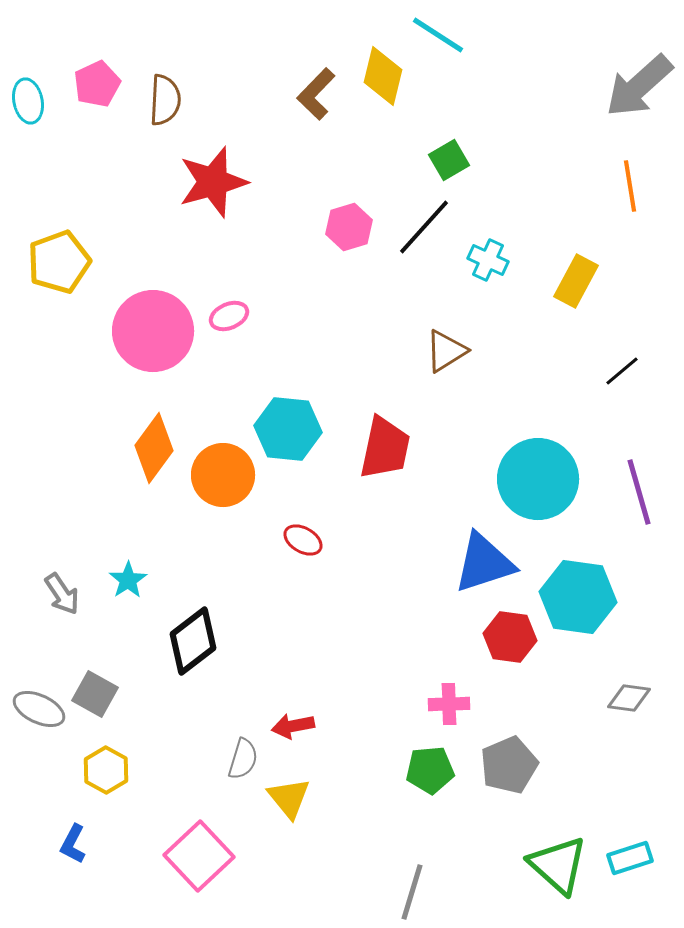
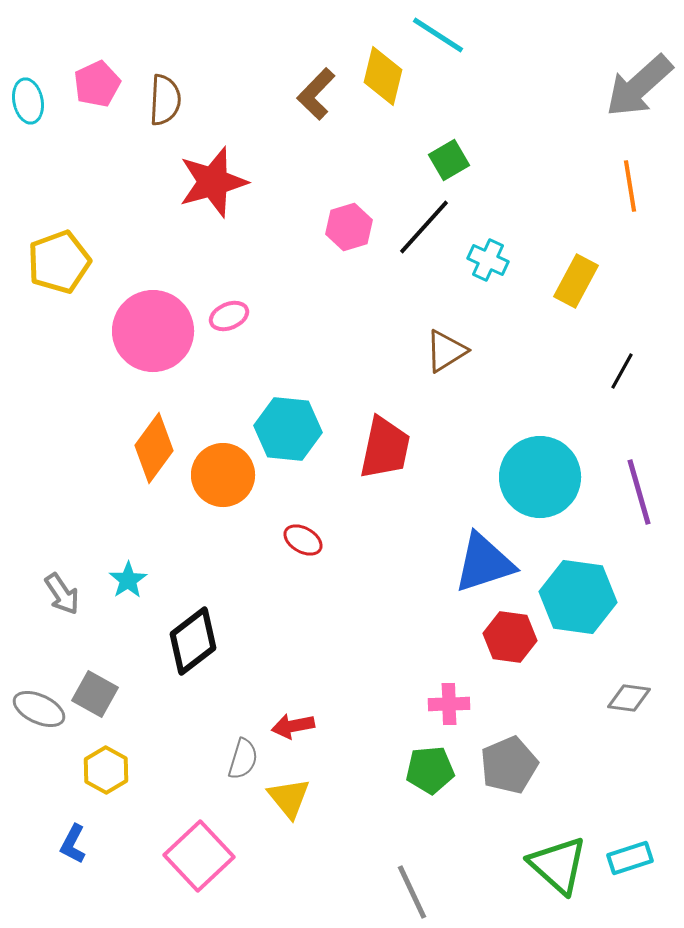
black line at (622, 371): rotated 21 degrees counterclockwise
cyan circle at (538, 479): moved 2 px right, 2 px up
gray line at (412, 892): rotated 42 degrees counterclockwise
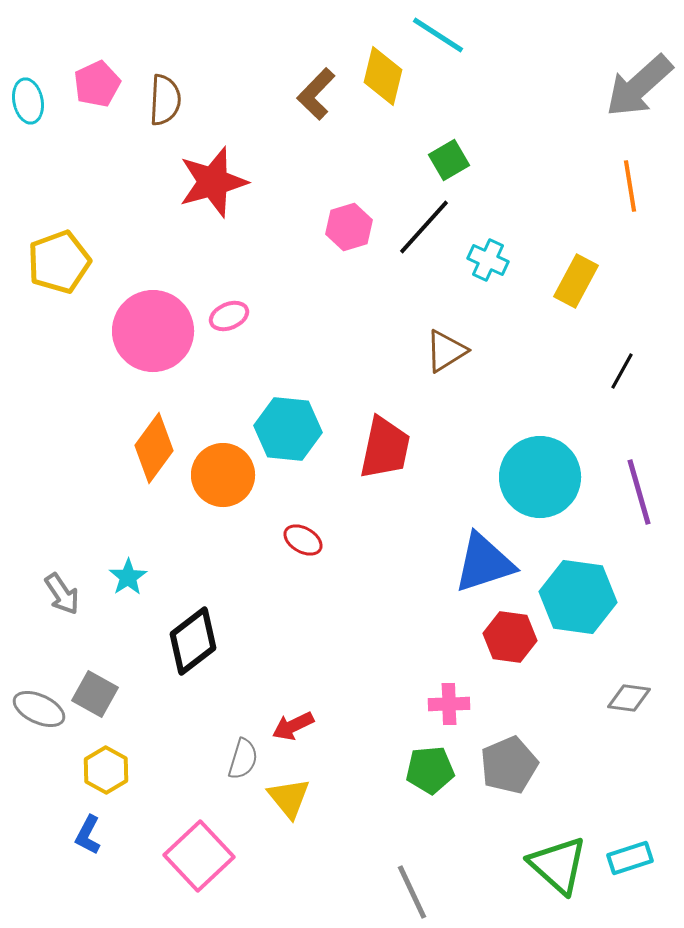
cyan star at (128, 580): moved 3 px up
red arrow at (293, 726): rotated 15 degrees counterclockwise
blue L-shape at (73, 844): moved 15 px right, 9 px up
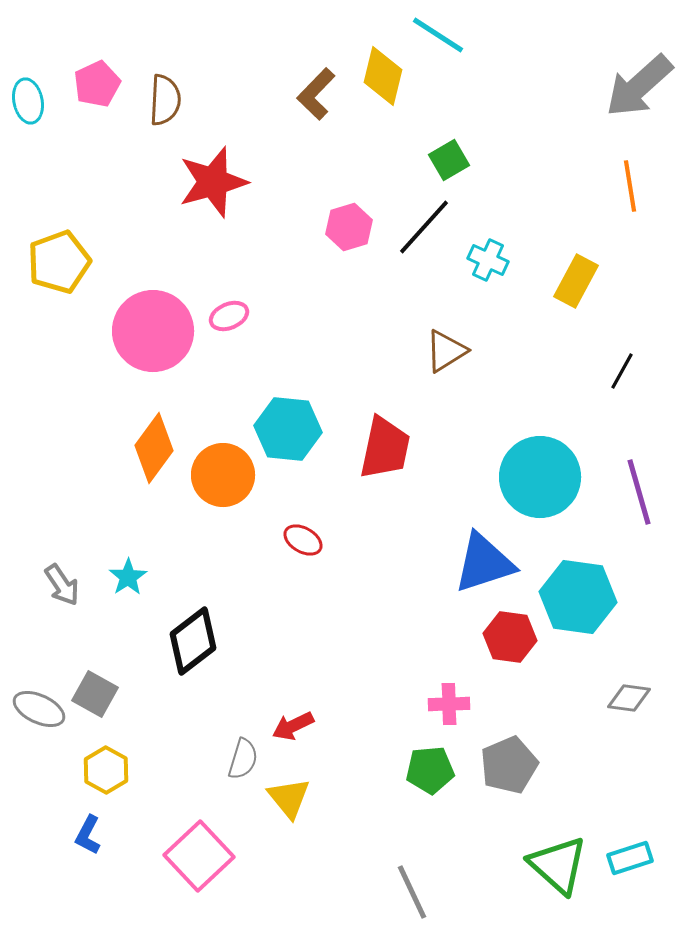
gray arrow at (62, 594): moved 9 px up
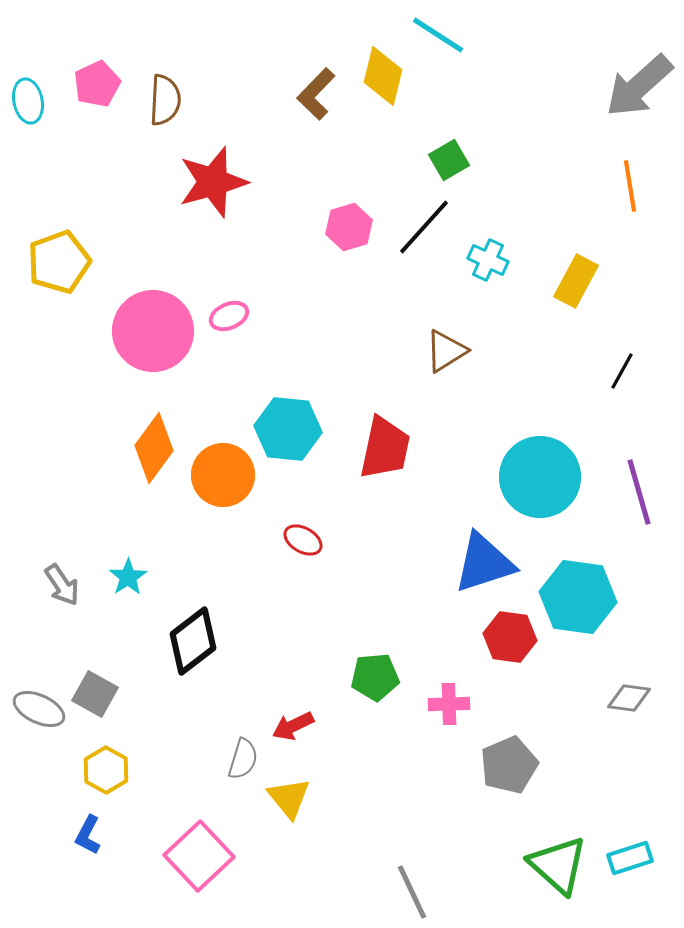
green pentagon at (430, 770): moved 55 px left, 93 px up
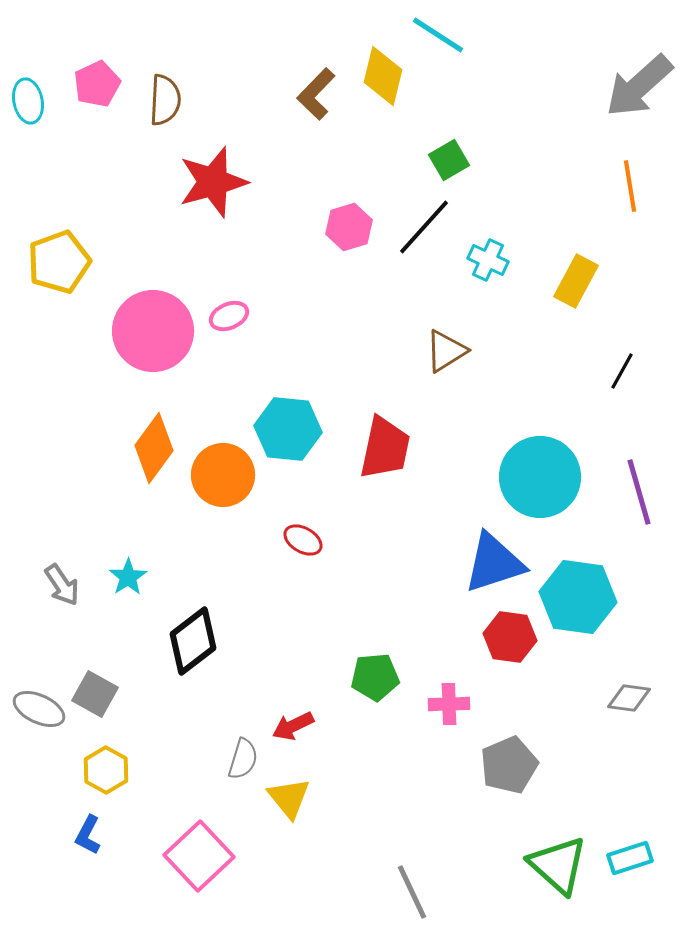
blue triangle at (484, 563): moved 10 px right
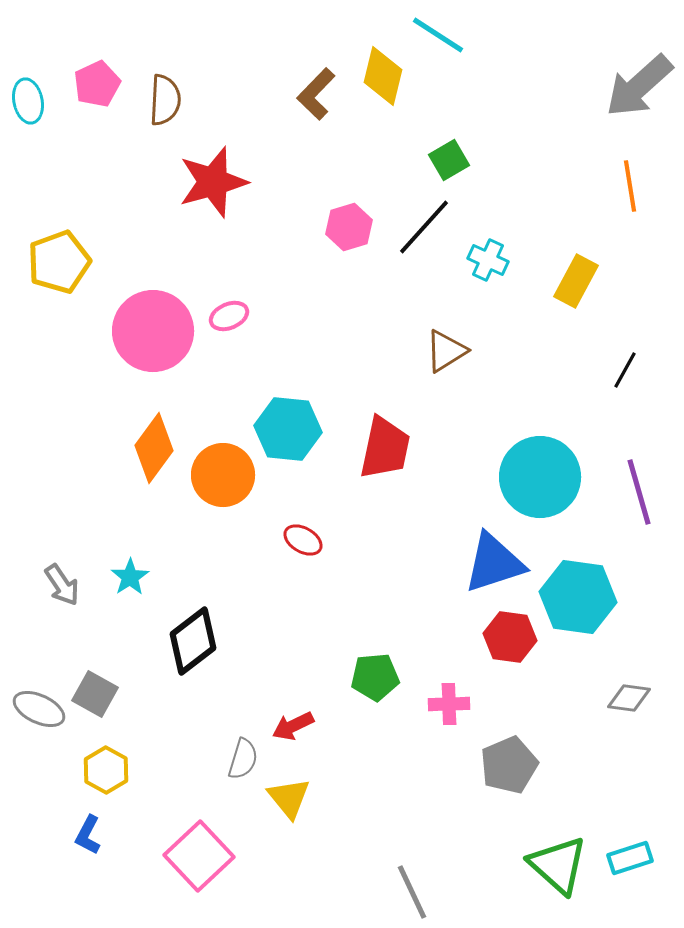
black line at (622, 371): moved 3 px right, 1 px up
cyan star at (128, 577): moved 2 px right
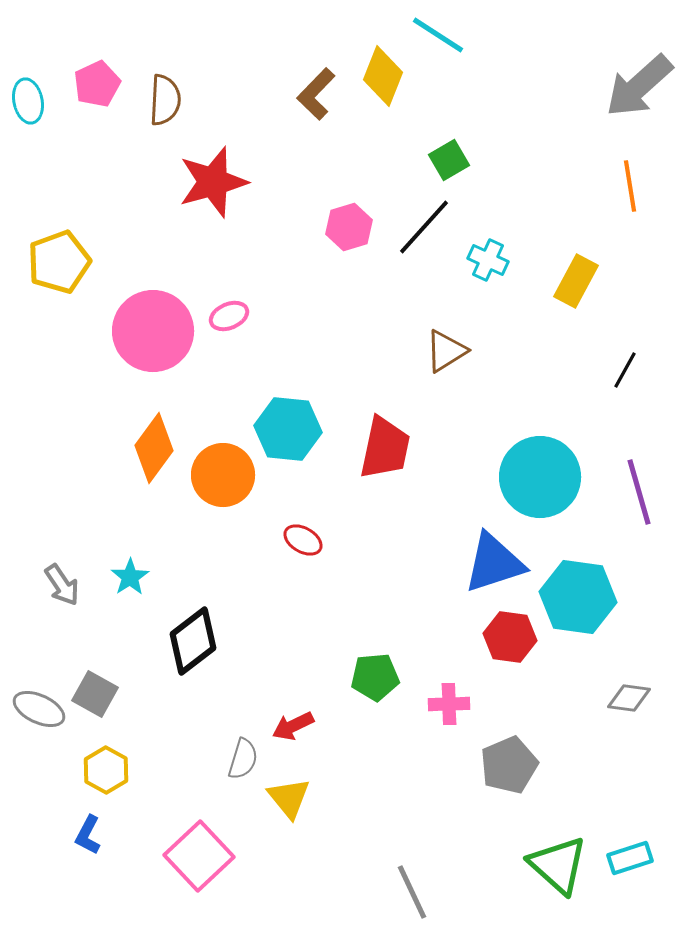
yellow diamond at (383, 76): rotated 8 degrees clockwise
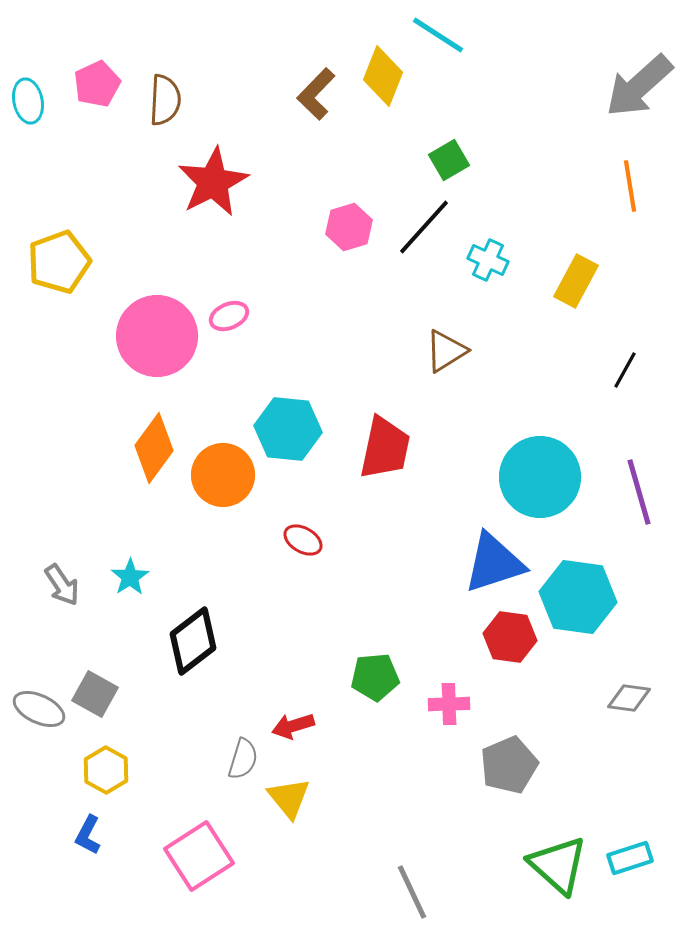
red star at (213, 182): rotated 12 degrees counterclockwise
pink circle at (153, 331): moved 4 px right, 5 px down
red arrow at (293, 726): rotated 9 degrees clockwise
pink square at (199, 856): rotated 10 degrees clockwise
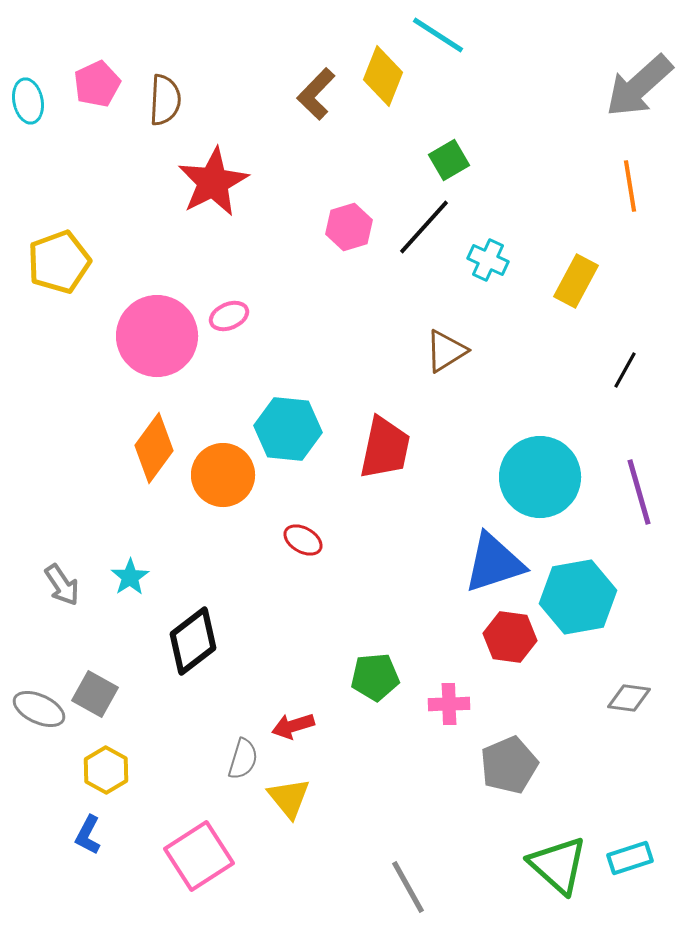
cyan hexagon at (578, 597): rotated 18 degrees counterclockwise
gray line at (412, 892): moved 4 px left, 5 px up; rotated 4 degrees counterclockwise
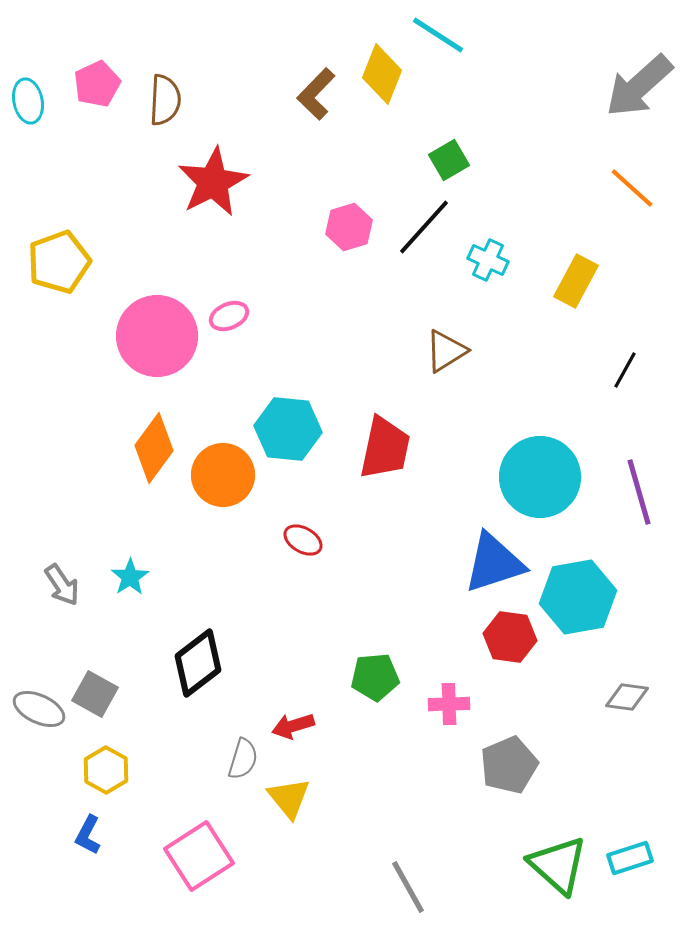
yellow diamond at (383, 76): moved 1 px left, 2 px up
orange line at (630, 186): moved 2 px right, 2 px down; rotated 39 degrees counterclockwise
black diamond at (193, 641): moved 5 px right, 22 px down
gray diamond at (629, 698): moved 2 px left, 1 px up
